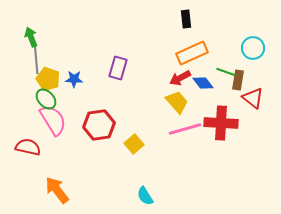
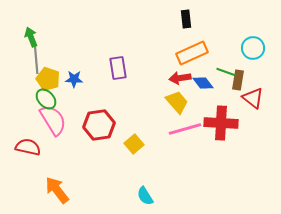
purple rectangle: rotated 25 degrees counterclockwise
red arrow: rotated 20 degrees clockwise
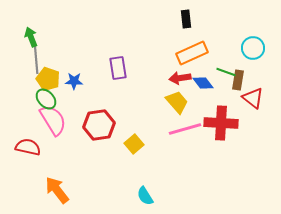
blue star: moved 2 px down
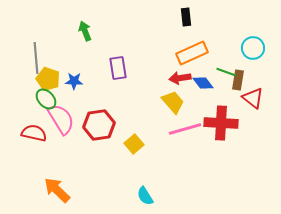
black rectangle: moved 2 px up
green arrow: moved 54 px right, 6 px up
yellow trapezoid: moved 4 px left
pink semicircle: moved 8 px right, 1 px up
red semicircle: moved 6 px right, 14 px up
orange arrow: rotated 8 degrees counterclockwise
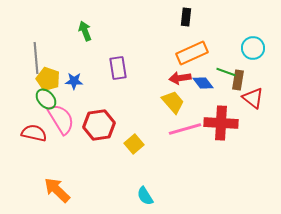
black rectangle: rotated 12 degrees clockwise
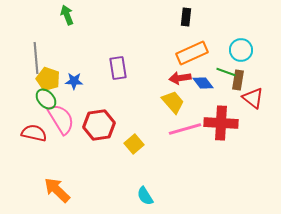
green arrow: moved 18 px left, 16 px up
cyan circle: moved 12 px left, 2 px down
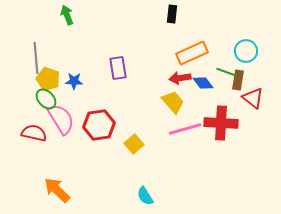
black rectangle: moved 14 px left, 3 px up
cyan circle: moved 5 px right, 1 px down
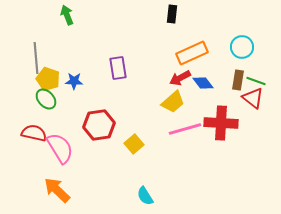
cyan circle: moved 4 px left, 4 px up
green line: moved 30 px right, 9 px down
red arrow: rotated 20 degrees counterclockwise
yellow trapezoid: rotated 90 degrees clockwise
pink semicircle: moved 1 px left, 29 px down
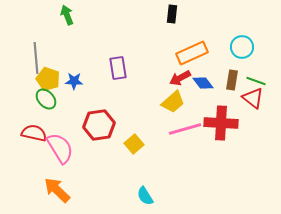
brown rectangle: moved 6 px left
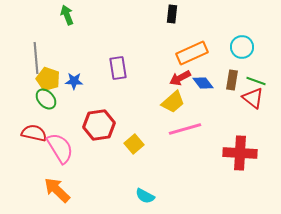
red cross: moved 19 px right, 30 px down
cyan semicircle: rotated 30 degrees counterclockwise
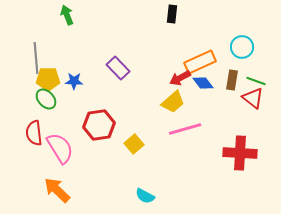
orange rectangle: moved 8 px right, 9 px down
purple rectangle: rotated 35 degrees counterclockwise
yellow pentagon: rotated 20 degrees counterclockwise
red semicircle: rotated 110 degrees counterclockwise
